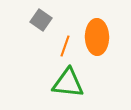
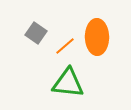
gray square: moved 5 px left, 13 px down
orange line: rotated 30 degrees clockwise
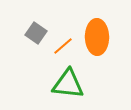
orange line: moved 2 px left
green triangle: moved 1 px down
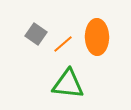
gray square: moved 1 px down
orange line: moved 2 px up
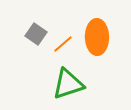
green triangle: rotated 24 degrees counterclockwise
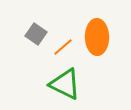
orange line: moved 3 px down
green triangle: moved 3 px left; rotated 44 degrees clockwise
